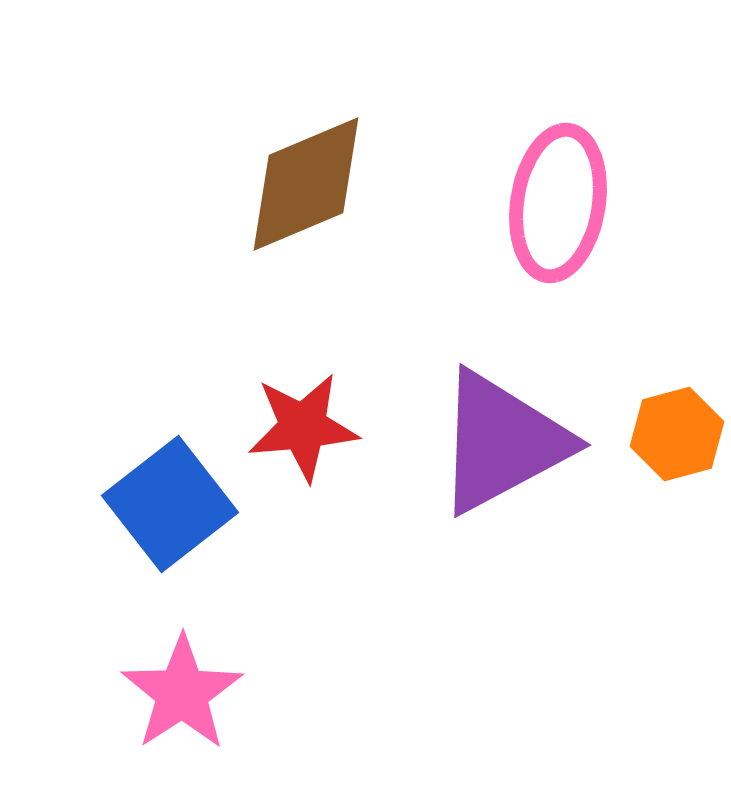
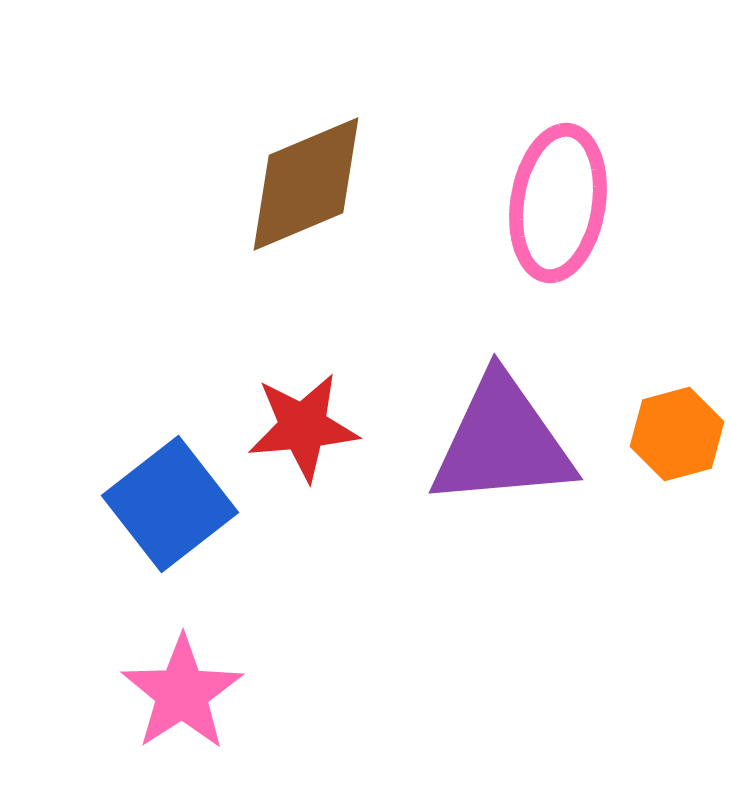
purple triangle: rotated 23 degrees clockwise
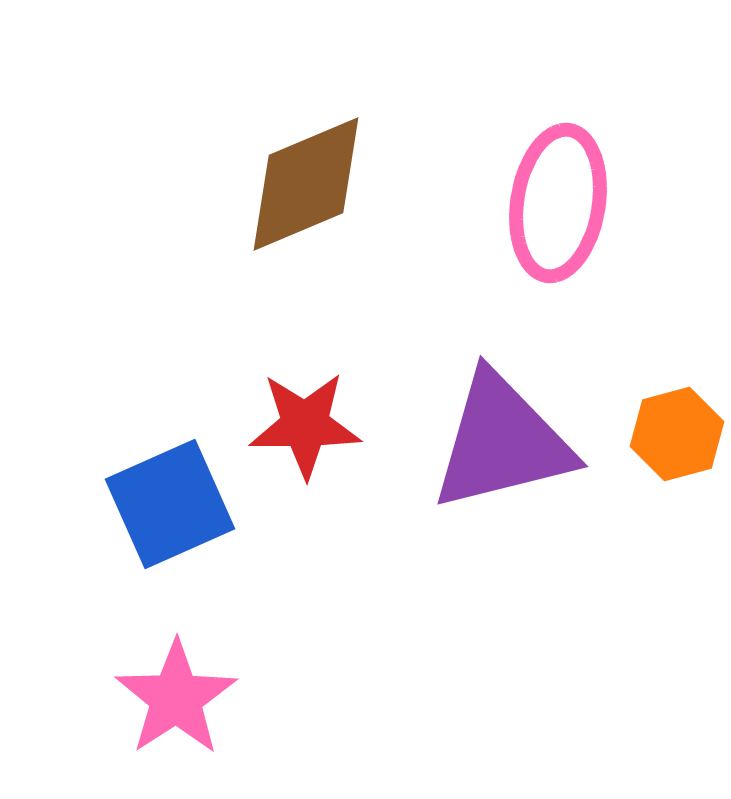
red star: moved 2 px right, 2 px up; rotated 5 degrees clockwise
purple triangle: rotated 9 degrees counterclockwise
blue square: rotated 14 degrees clockwise
pink star: moved 6 px left, 5 px down
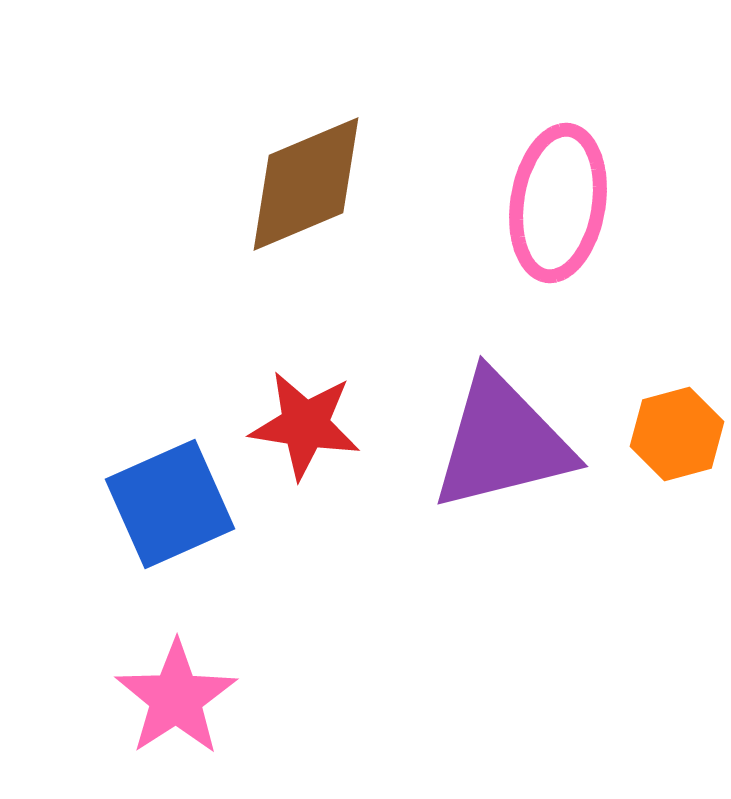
red star: rotated 9 degrees clockwise
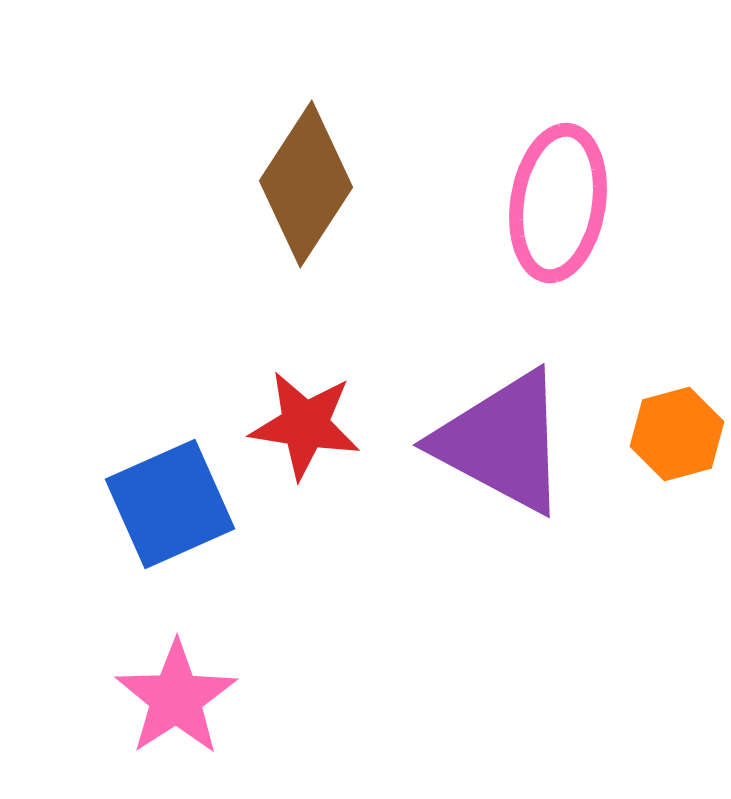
brown diamond: rotated 34 degrees counterclockwise
purple triangle: rotated 42 degrees clockwise
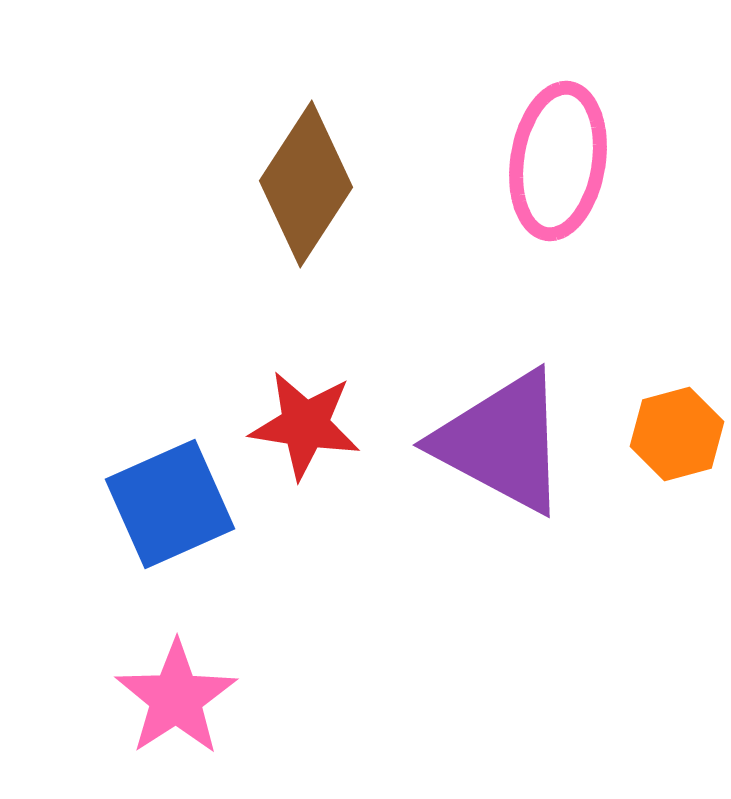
pink ellipse: moved 42 px up
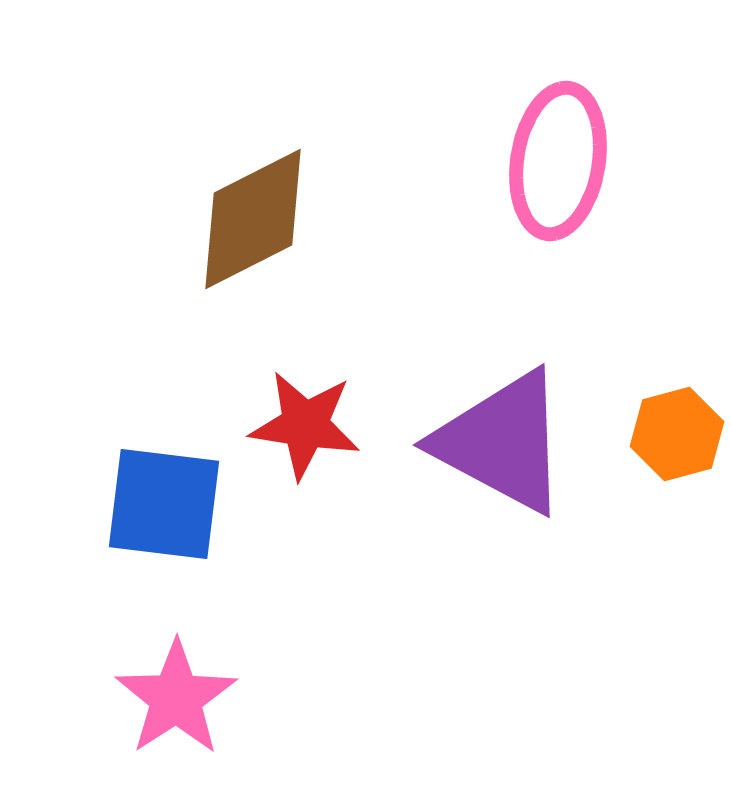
brown diamond: moved 53 px left, 35 px down; rotated 30 degrees clockwise
blue square: moved 6 px left; rotated 31 degrees clockwise
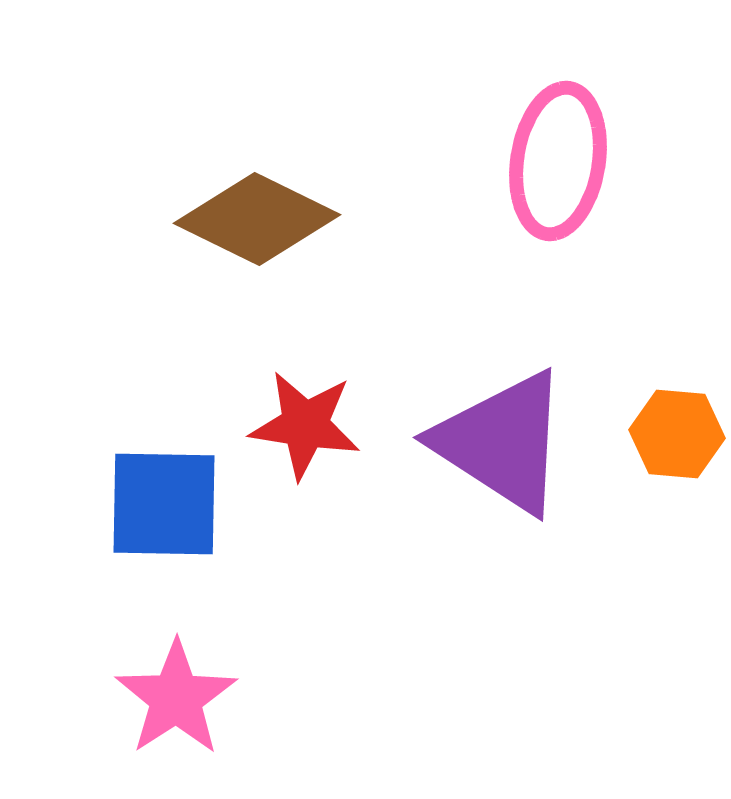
brown diamond: moved 4 px right; rotated 53 degrees clockwise
orange hexagon: rotated 20 degrees clockwise
purple triangle: rotated 5 degrees clockwise
blue square: rotated 6 degrees counterclockwise
